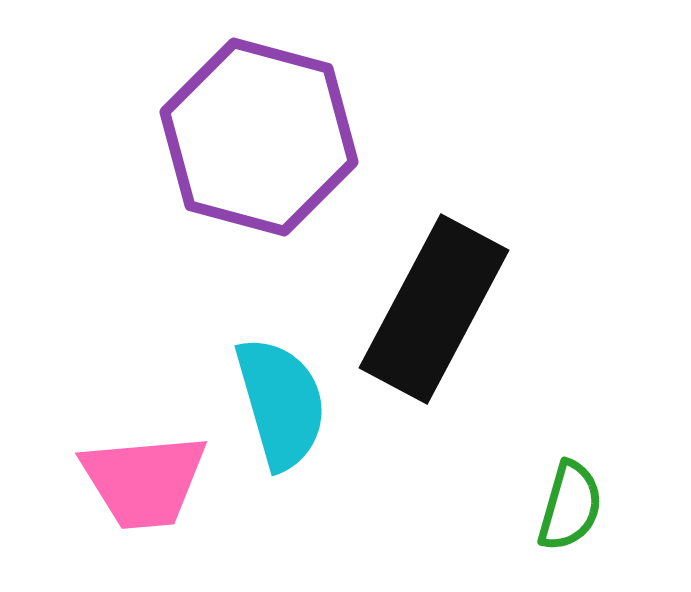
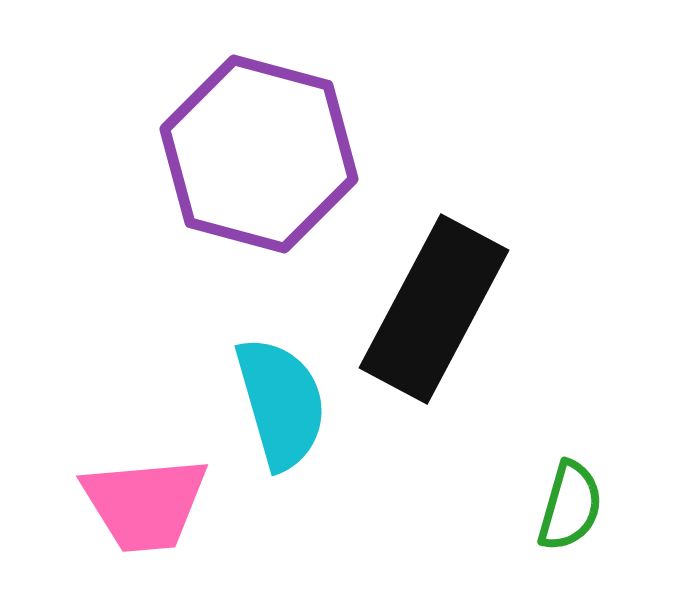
purple hexagon: moved 17 px down
pink trapezoid: moved 1 px right, 23 px down
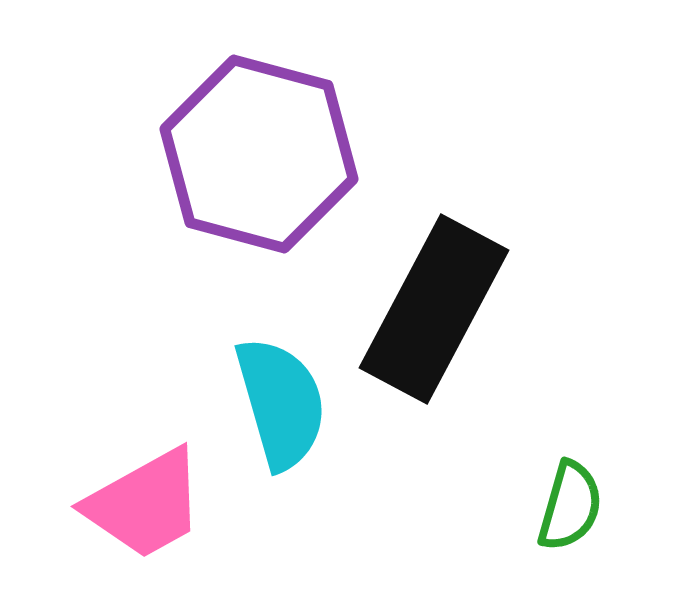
pink trapezoid: rotated 24 degrees counterclockwise
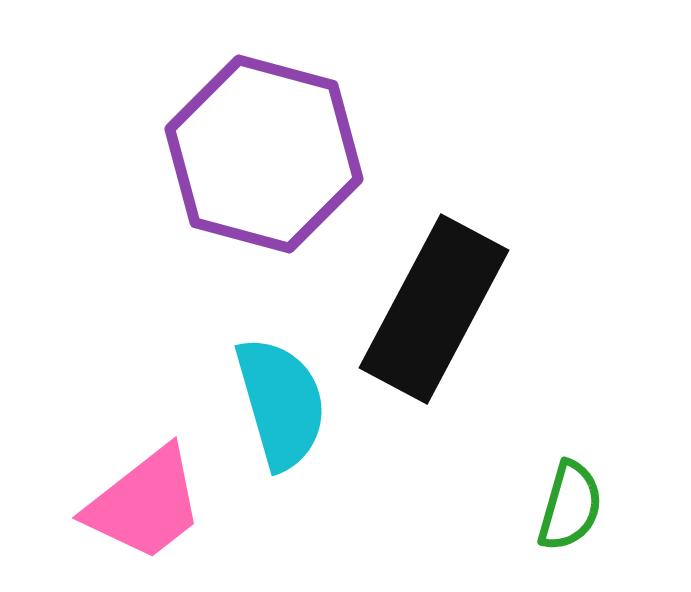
purple hexagon: moved 5 px right
pink trapezoid: rotated 9 degrees counterclockwise
